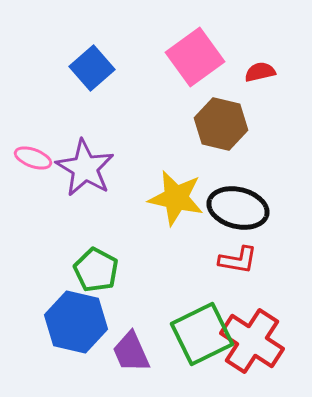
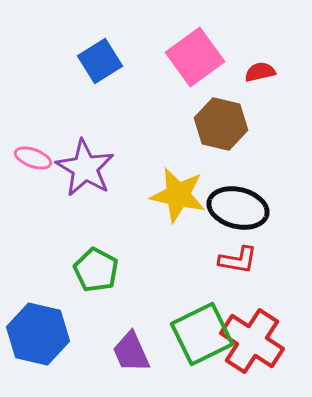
blue square: moved 8 px right, 7 px up; rotated 9 degrees clockwise
yellow star: moved 2 px right, 3 px up
blue hexagon: moved 38 px left, 12 px down
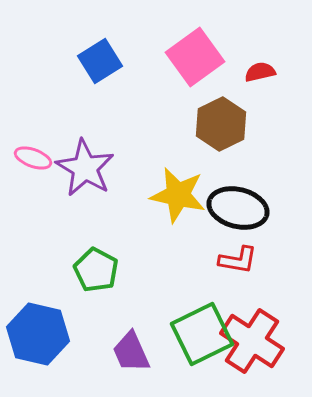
brown hexagon: rotated 21 degrees clockwise
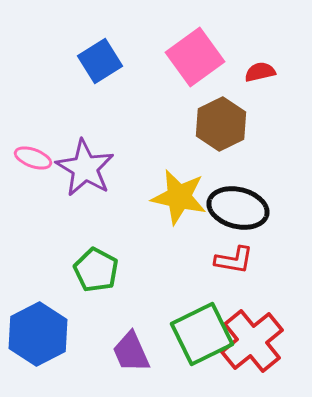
yellow star: moved 1 px right, 2 px down
red L-shape: moved 4 px left
blue hexagon: rotated 20 degrees clockwise
red cross: rotated 18 degrees clockwise
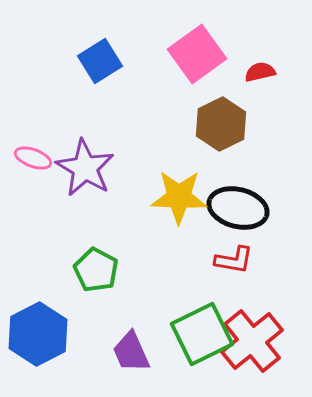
pink square: moved 2 px right, 3 px up
yellow star: rotated 10 degrees counterclockwise
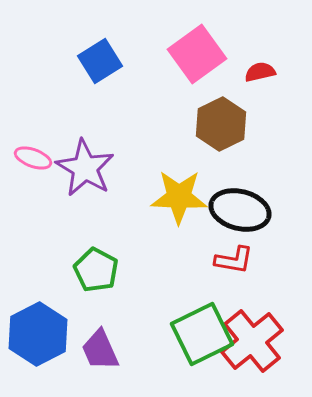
black ellipse: moved 2 px right, 2 px down
purple trapezoid: moved 31 px left, 2 px up
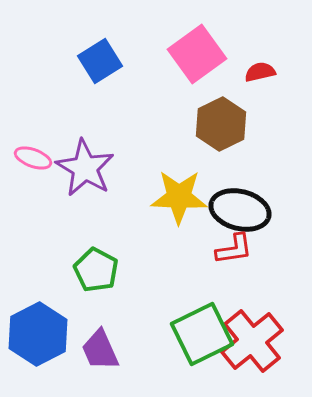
red L-shape: moved 11 px up; rotated 18 degrees counterclockwise
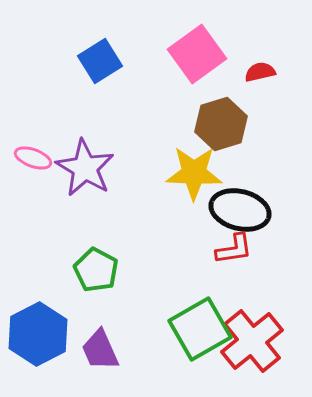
brown hexagon: rotated 9 degrees clockwise
yellow star: moved 15 px right, 24 px up
green square: moved 2 px left, 5 px up; rotated 4 degrees counterclockwise
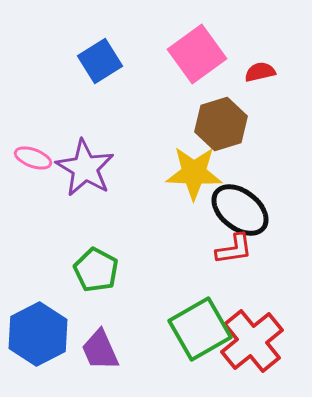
black ellipse: rotated 24 degrees clockwise
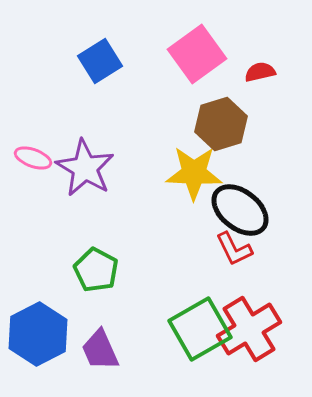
red L-shape: rotated 72 degrees clockwise
red cross: moved 3 px left, 12 px up; rotated 8 degrees clockwise
